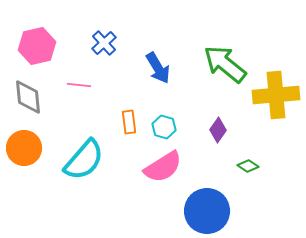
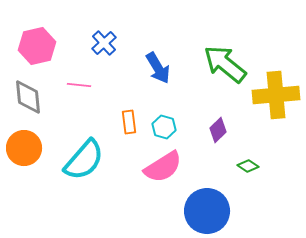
purple diamond: rotated 10 degrees clockwise
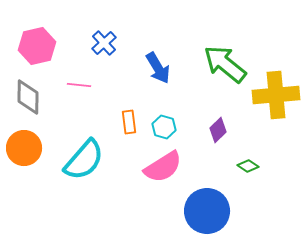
gray diamond: rotated 6 degrees clockwise
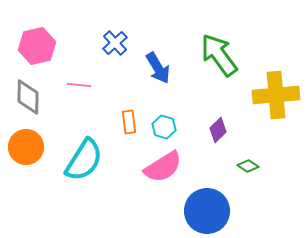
blue cross: moved 11 px right
green arrow: moved 6 px left, 9 px up; rotated 15 degrees clockwise
orange circle: moved 2 px right, 1 px up
cyan semicircle: rotated 9 degrees counterclockwise
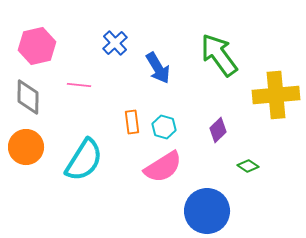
orange rectangle: moved 3 px right
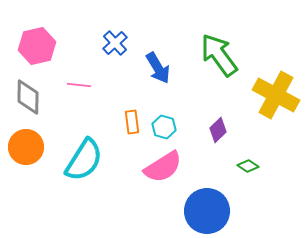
yellow cross: rotated 33 degrees clockwise
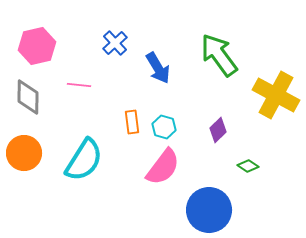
orange circle: moved 2 px left, 6 px down
pink semicircle: rotated 21 degrees counterclockwise
blue circle: moved 2 px right, 1 px up
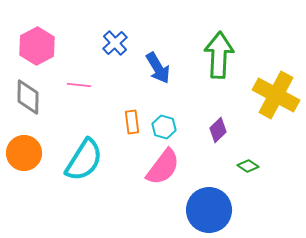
pink hexagon: rotated 15 degrees counterclockwise
green arrow: rotated 39 degrees clockwise
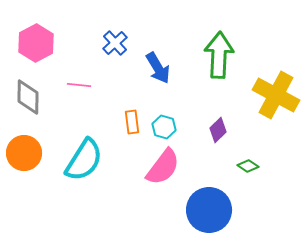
pink hexagon: moved 1 px left, 3 px up
